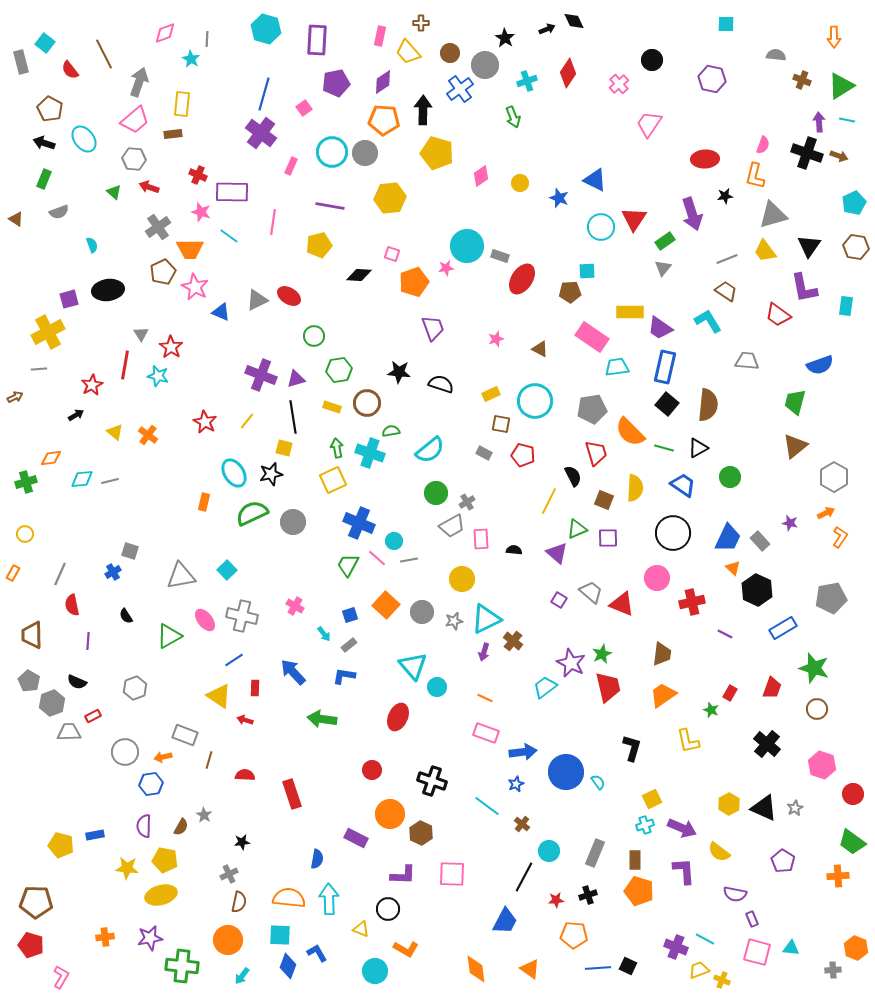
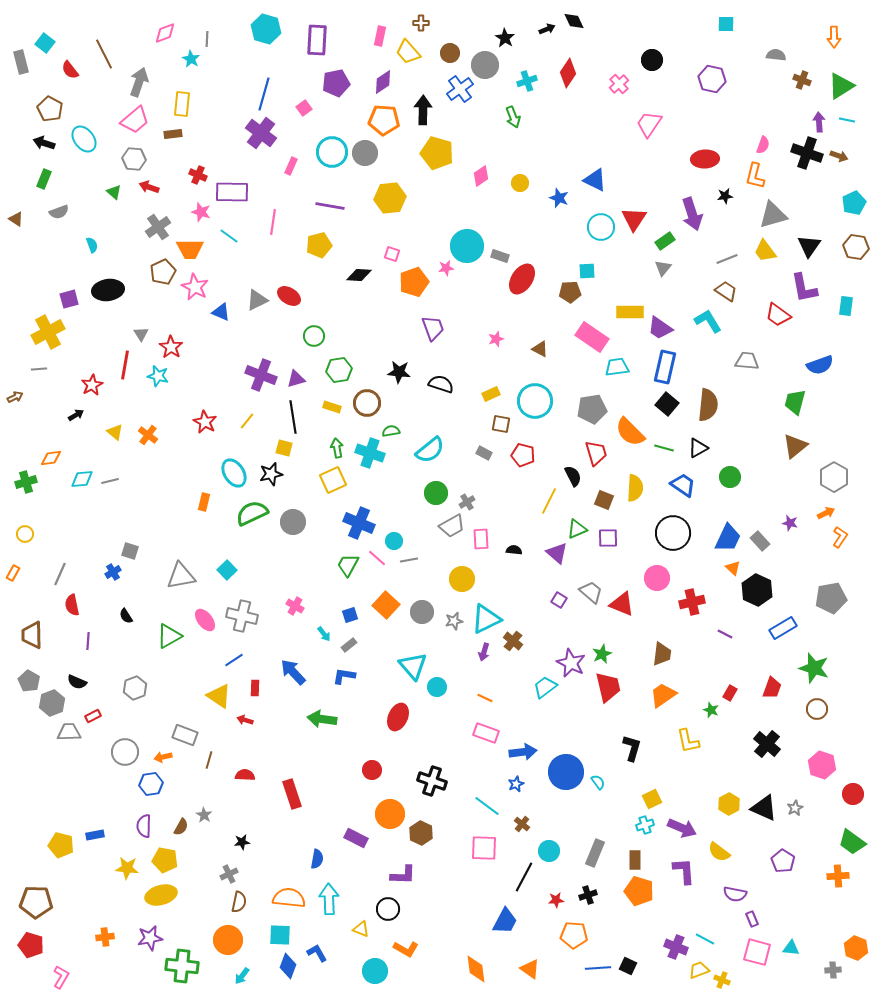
pink square at (452, 874): moved 32 px right, 26 px up
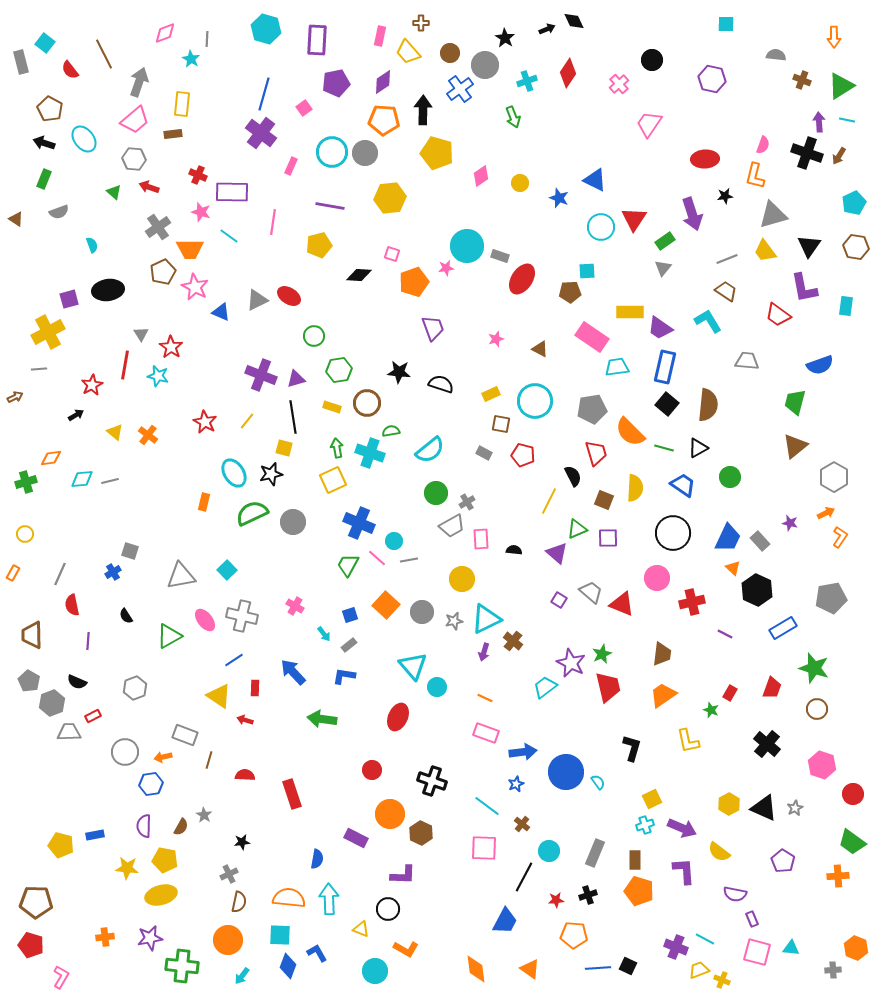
brown arrow at (839, 156): rotated 102 degrees clockwise
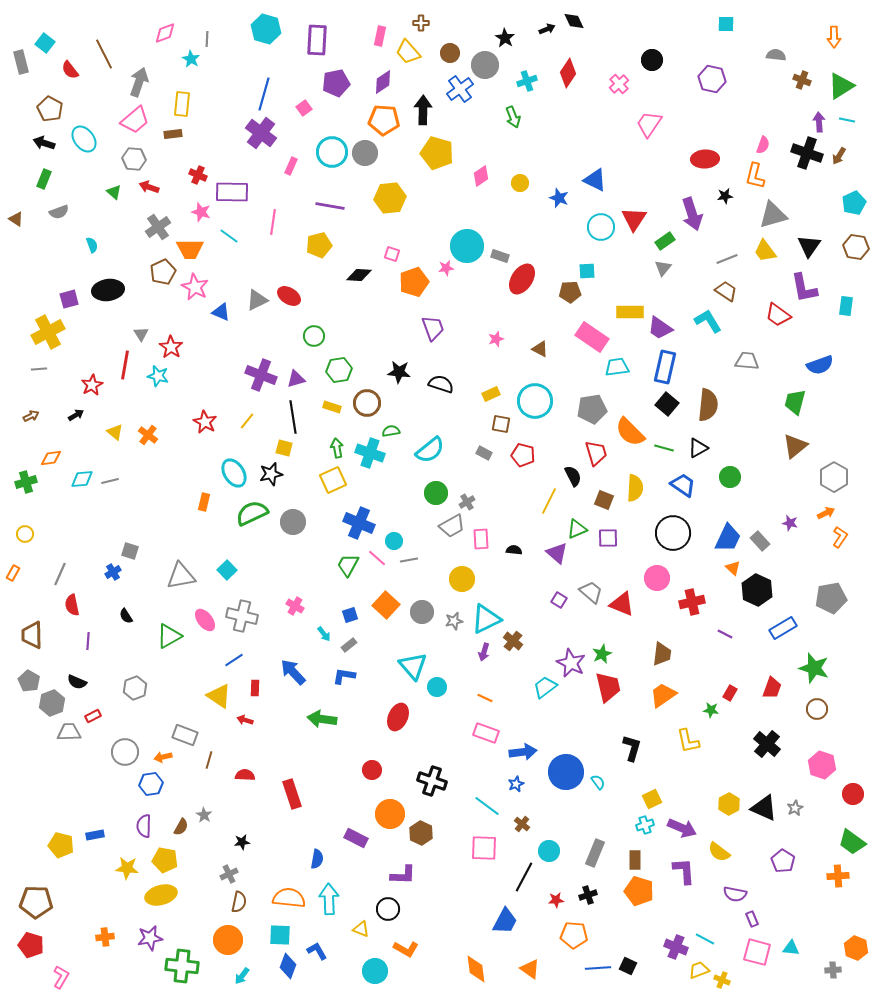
brown arrow at (15, 397): moved 16 px right, 19 px down
green star at (711, 710): rotated 14 degrees counterclockwise
blue L-shape at (317, 953): moved 2 px up
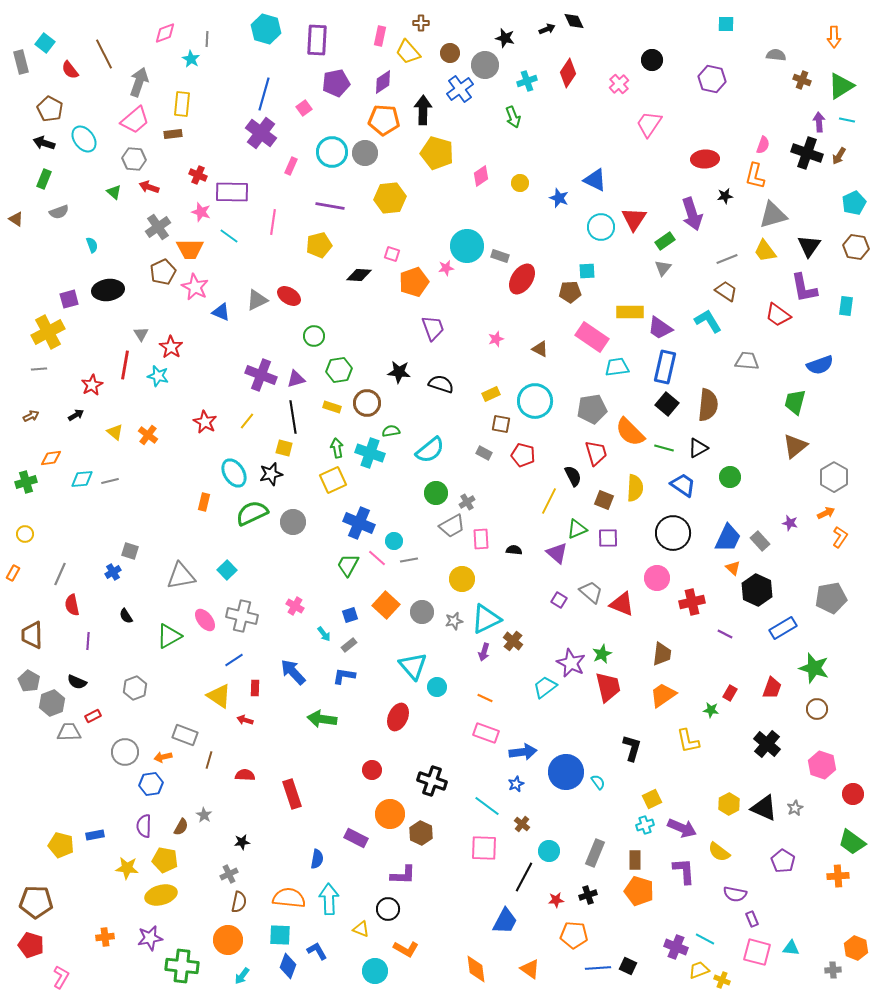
black star at (505, 38): rotated 18 degrees counterclockwise
